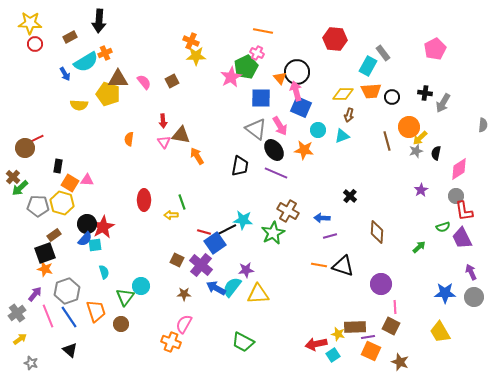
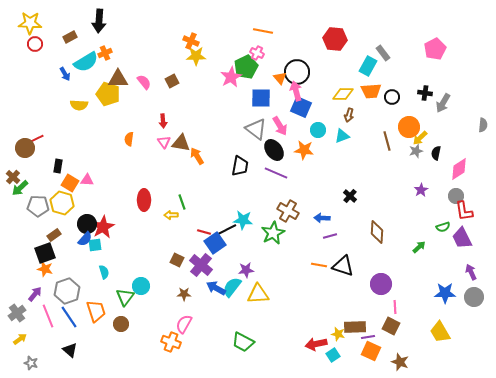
brown triangle at (181, 135): moved 8 px down
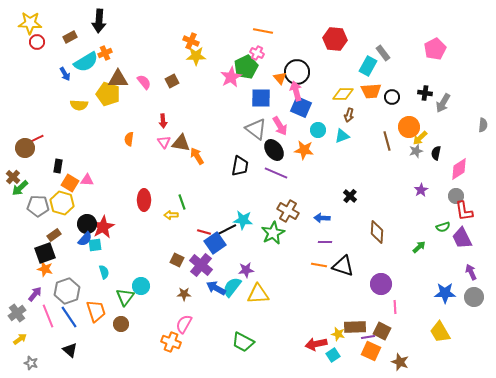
red circle at (35, 44): moved 2 px right, 2 px up
purple line at (330, 236): moved 5 px left, 6 px down; rotated 16 degrees clockwise
brown square at (391, 326): moved 9 px left, 5 px down
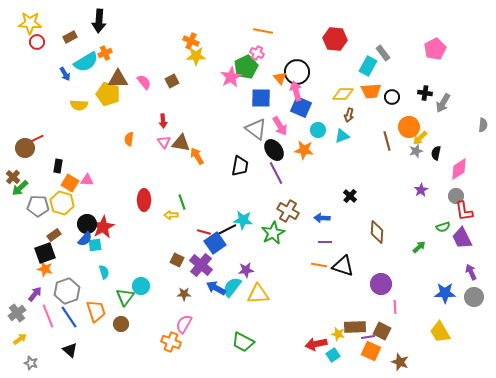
purple line at (276, 173): rotated 40 degrees clockwise
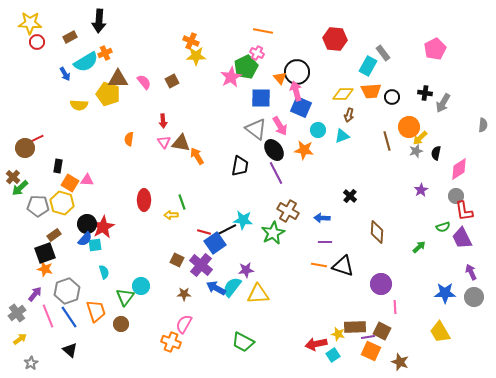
gray star at (31, 363): rotated 24 degrees clockwise
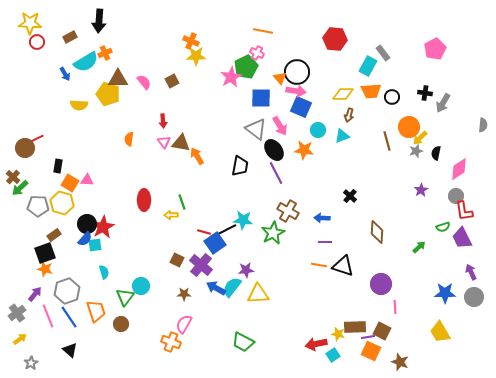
pink arrow at (296, 91): rotated 114 degrees clockwise
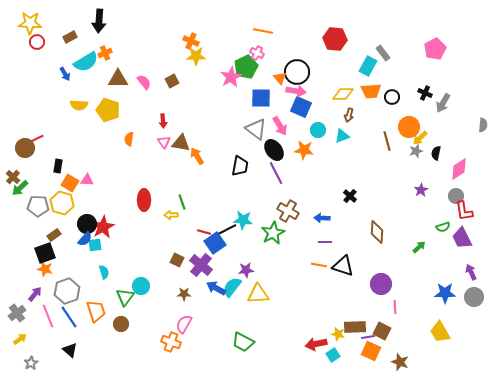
black cross at (425, 93): rotated 16 degrees clockwise
yellow pentagon at (108, 94): moved 16 px down
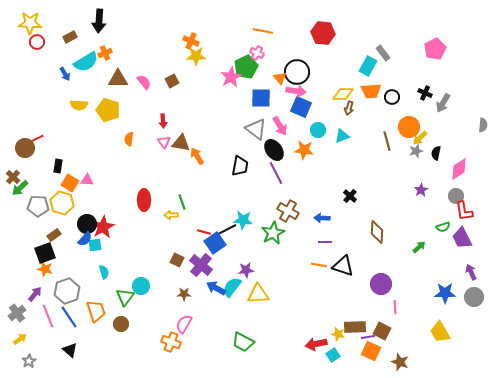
red hexagon at (335, 39): moved 12 px left, 6 px up
brown arrow at (349, 115): moved 7 px up
gray star at (31, 363): moved 2 px left, 2 px up
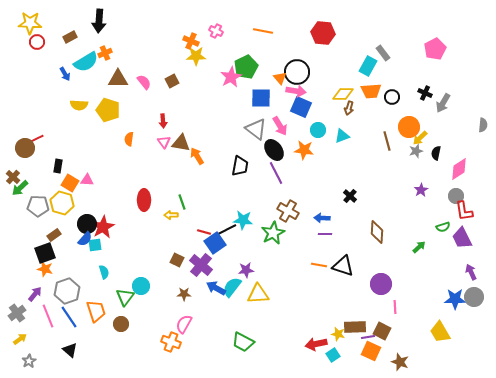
pink cross at (257, 53): moved 41 px left, 22 px up
purple line at (325, 242): moved 8 px up
blue star at (445, 293): moved 10 px right, 6 px down
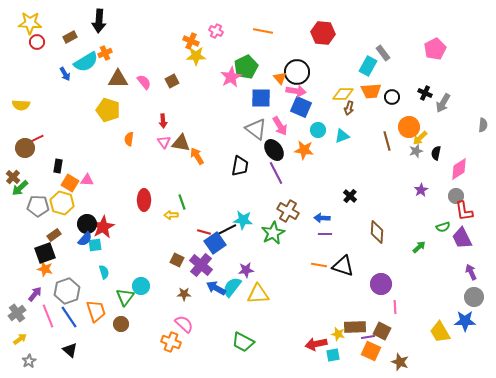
yellow semicircle at (79, 105): moved 58 px left
blue star at (455, 299): moved 10 px right, 22 px down
pink semicircle at (184, 324): rotated 102 degrees clockwise
cyan square at (333, 355): rotated 24 degrees clockwise
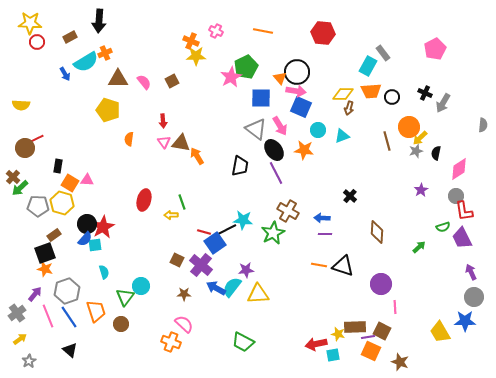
red ellipse at (144, 200): rotated 15 degrees clockwise
